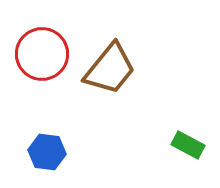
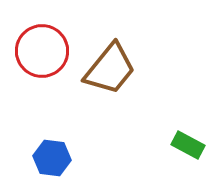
red circle: moved 3 px up
blue hexagon: moved 5 px right, 6 px down
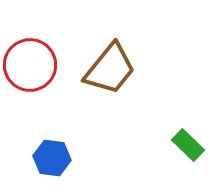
red circle: moved 12 px left, 14 px down
green rectangle: rotated 16 degrees clockwise
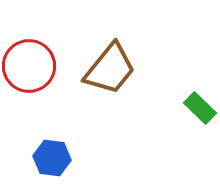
red circle: moved 1 px left, 1 px down
green rectangle: moved 12 px right, 37 px up
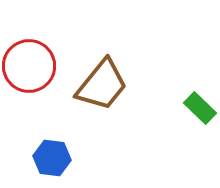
brown trapezoid: moved 8 px left, 16 px down
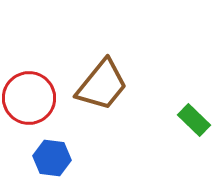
red circle: moved 32 px down
green rectangle: moved 6 px left, 12 px down
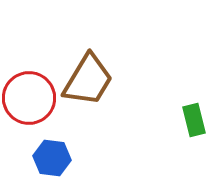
brown trapezoid: moved 14 px left, 5 px up; rotated 8 degrees counterclockwise
green rectangle: rotated 32 degrees clockwise
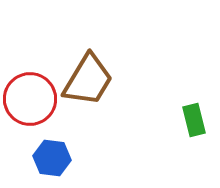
red circle: moved 1 px right, 1 px down
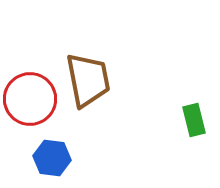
brown trapezoid: rotated 42 degrees counterclockwise
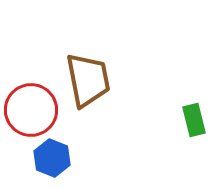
red circle: moved 1 px right, 11 px down
blue hexagon: rotated 15 degrees clockwise
